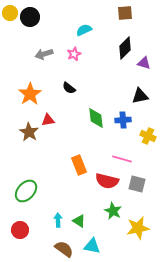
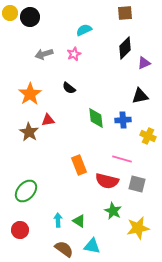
purple triangle: rotated 40 degrees counterclockwise
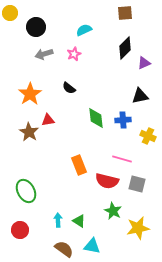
black circle: moved 6 px right, 10 px down
green ellipse: rotated 70 degrees counterclockwise
